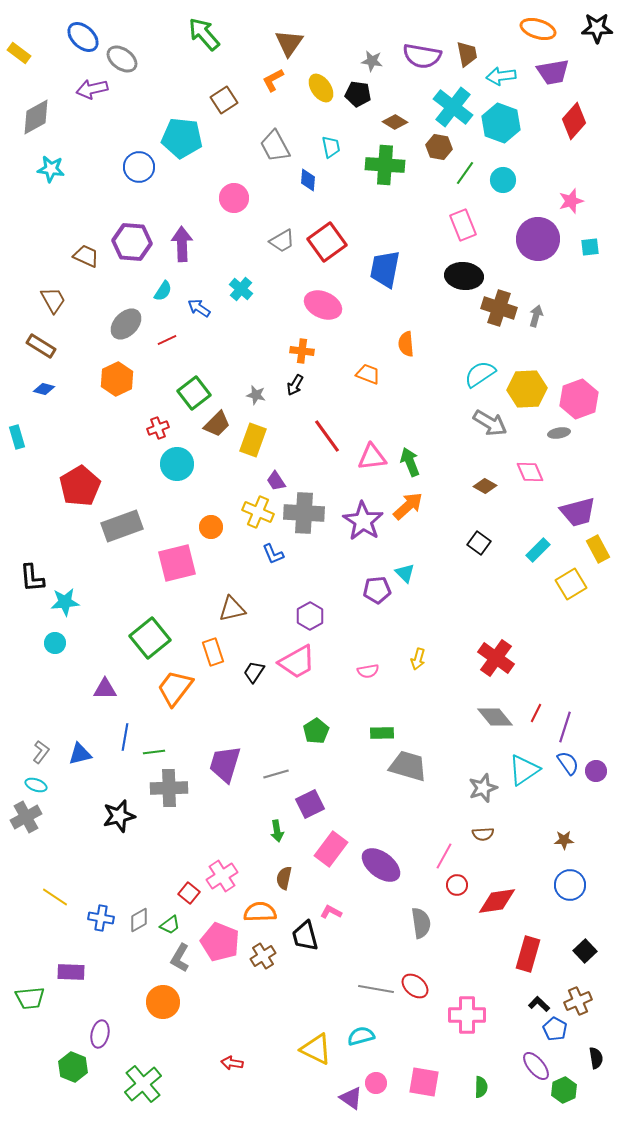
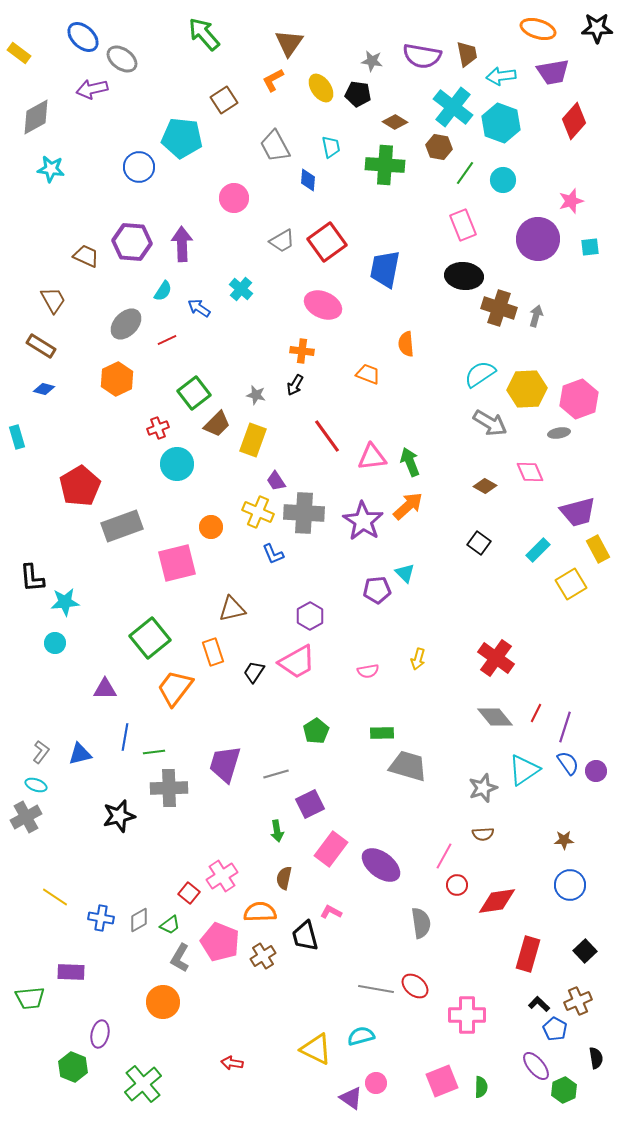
pink square at (424, 1082): moved 18 px right, 1 px up; rotated 32 degrees counterclockwise
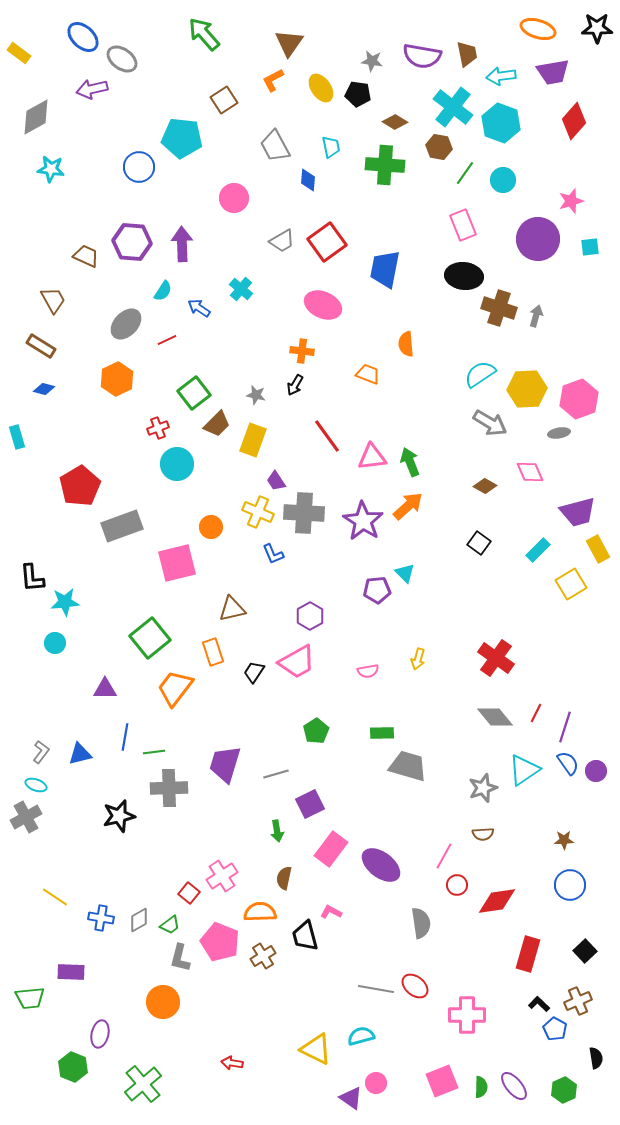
gray L-shape at (180, 958): rotated 16 degrees counterclockwise
purple ellipse at (536, 1066): moved 22 px left, 20 px down
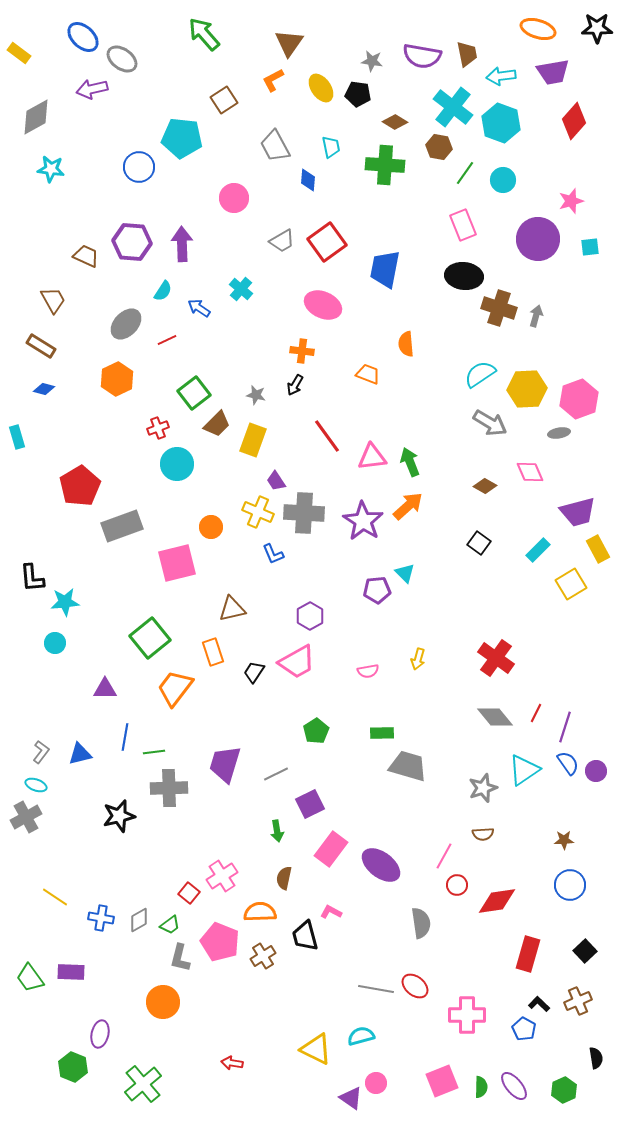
gray line at (276, 774): rotated 10 degrees counterclockwise
green trapezoid at (30, 998): moved 20 px up; rotated 60 degrees clockwise
blue pentagon at (555, 1029): moved 31 px left
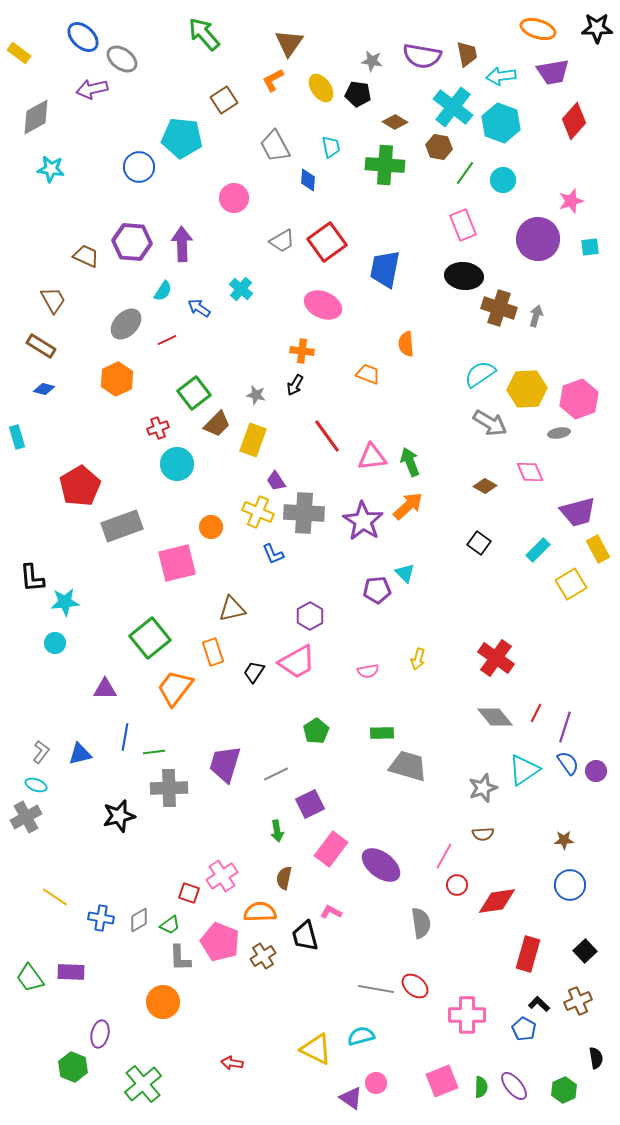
red square at (189, 893): rotated 20 degrees counterclockwise
gray L-shape at (180, 958): rotated 16 degrees counterclockwise
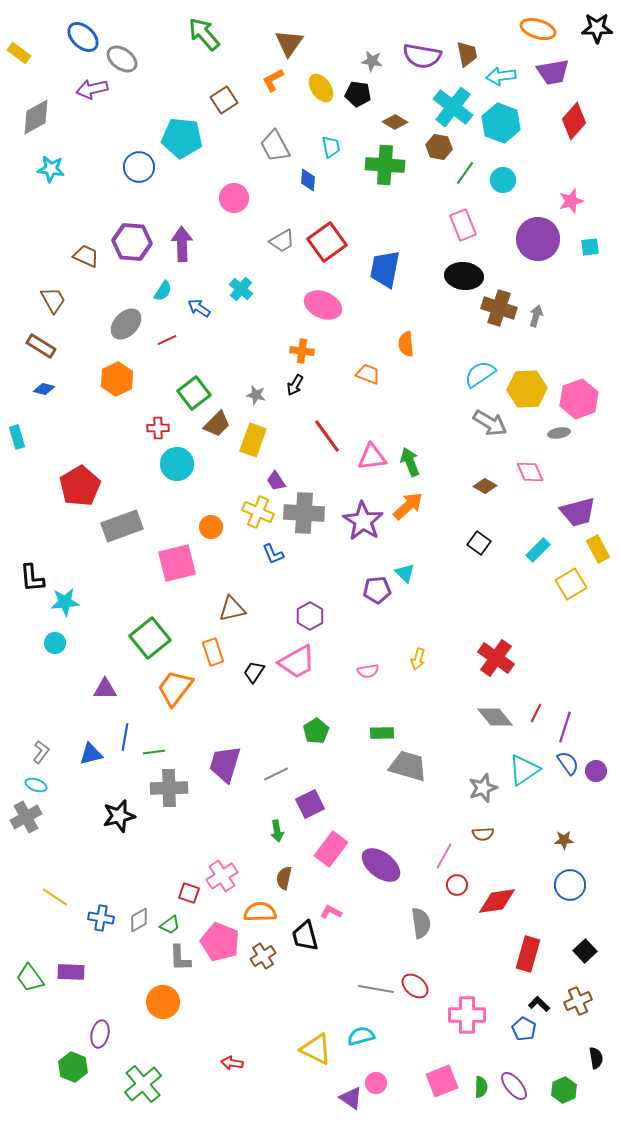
red cross at (158, 428): rotated 20 degrees clockwise
blue triangle at (80, 754): moved 11 px right
